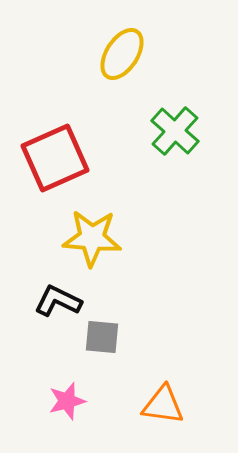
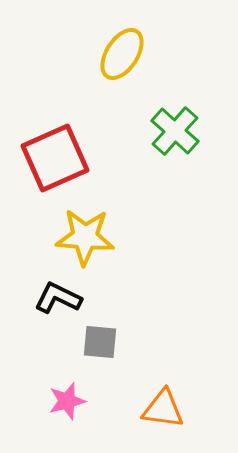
yellow star: moved 7 px left, 1 px up
black L-shape: moved 3 px up
gray square: moved 2 px left, 5 px down
orange triangle: moved 4 px down
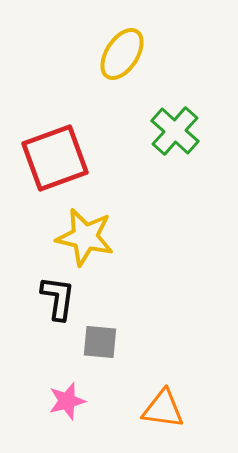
red square: rotated 4 degrees clockwise
yellow star: rotated 8 degrees clockwise
black L-shape: rotated 72 degrees clockwise
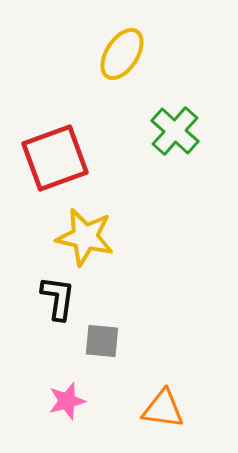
gray square: moved 2 px right, 1 px up
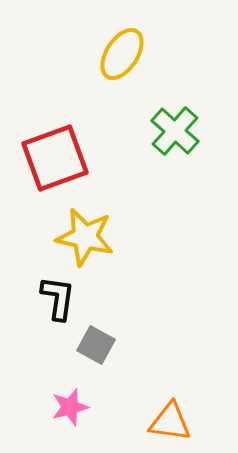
gray square: moved 6 px left, 4 px down; rotated 24 degrees clockwise
pink star: moved 3 px right, 6 px down
orange triangle: moved 7 px right, 13 px down
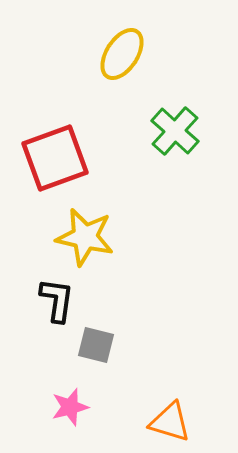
black L-shape: moved 1 px left, 2 px down
gray square: rotated 15 degrees counterclockwise
orange triangle: rotated 9 degrees clockwise
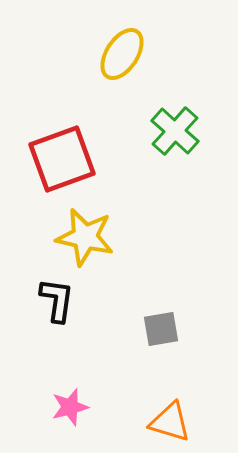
red square: moved 7 px right, 1 px down
gray square: moved 65 px right, 16 px up; rotated 24 degrees counterclockwise
